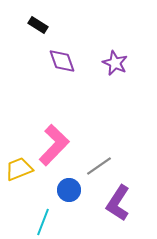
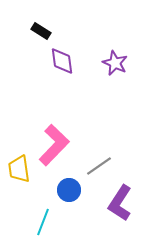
black rectangle: moved 3 px right, 6 px down
purple diamond: rotated 12 degrees clockwise
yellow trapezoid: rotated 76 degrees counterclockwise
purple L-shape: moved 2 px right
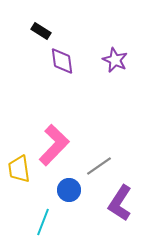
purple star: moved 3 px up
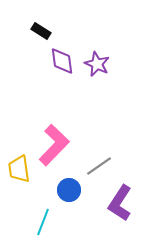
purple star: moved 18 px left, 4 px down
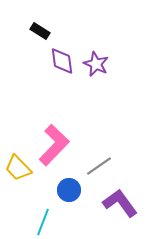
black rectangle: moved 1 px left
purple star: moved 1 px left
yellow trapezoid: moved 1 px left, 1 px up; rotated 36 degrees counterclockwise
purple L-shape: rotated 111 degrees clockwise
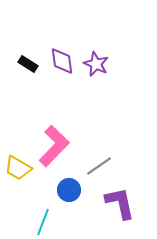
black rectangle: moved 12 px left, 33 px down
pink L-shape: moved 1 px down
yellow trapezoid: rotated 16 degrees counterclockwise
purple L-shape: rotated 24 degrees clockwise
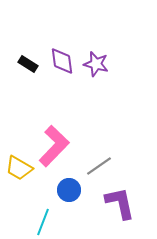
purple star: rotated 10 degrees counterclockwise
yellow trapezoid: moved 1 px right
